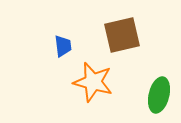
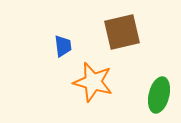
brown square: moved 3 px up
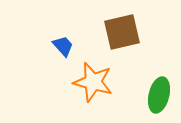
blue trapezoid: rotated 35 degrees counterclockwise
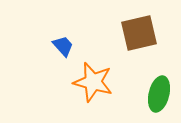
brown square: moved 17 px right, 1 px down
green ellipse: moved 1 px up
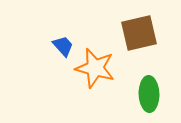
orange star: moved 2 px right, 14 px up
green ellipse: moved 10 px left; rotated 16 degrees counterclockwise
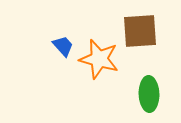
brown square: moved 1 px right, 2 px up; rotated 9 degrees clockwise
orange star: moved 4 px right, 9 px up
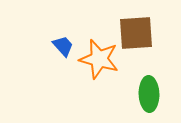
brown square: moved 4 px left, 2 px down
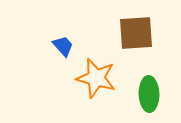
orange star: moved 3 px left, 19 px down
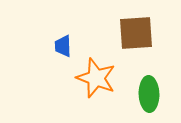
blue trapezoid: rotated 140 degrees counterclockwise
orange star: rotated 6 degrees clockwise
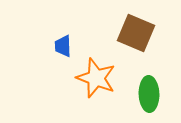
brown square: rotated 27 degrees clockwise
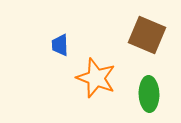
brown square: moved 11 px right, 2 px down
blue trapezoid: moved 3 px left, 1 px up
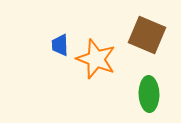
orange star: moved 19 px up
